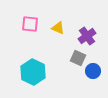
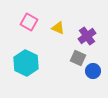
pink square: moved 1 px left, 2 px up; rotated 24 degrees clockwise
cyan hexagon: moved 7 px left, 9 px up
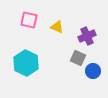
pink square: moved 2 px up; rotated 18 degrees counterclockwise
yellow triangle: moved 1 px left, 1 px up
purple cross: rotated 12 degrees clockwise
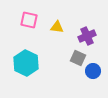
yellow triangle: rotated 16 degrees counterclockwise
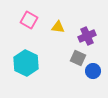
pink square: rotated 18 degrees clockwise
yellow triangle: moved 1 px right
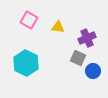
purple cross: moved 2 px down
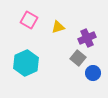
yellow triangle: rotated 24 degrees counterclockwise
gray square: rotated 14 degrees clockwise
cyan hexagon: rotated 10 degrees clockwise
blue circle: moved 2 px down
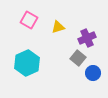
cyan hexagon: moved 1 px right
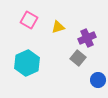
blue circle: moved 5 px right, 7 px down
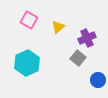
yellow triangle: rotated 24 degrees counterclockwise
